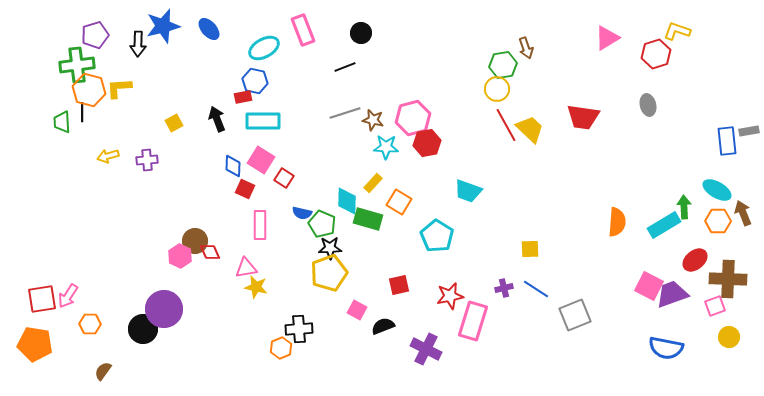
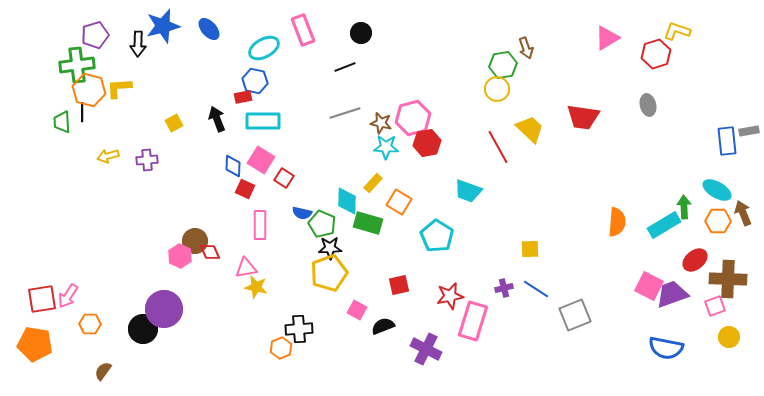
brown star at (373, 120): moved 8 px right, 3 px down
red line at (506, 125): moved 8 px left, 22 px down
green rectangle at (368, 219): moved 4 px down
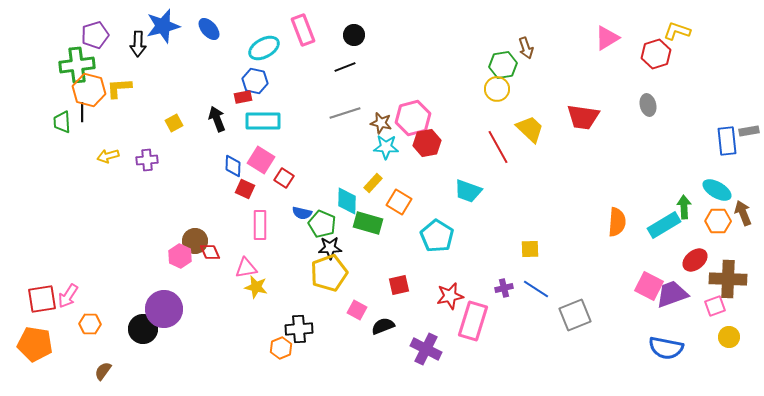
black circle at (361, 33): moved 7 px left, 2 px down
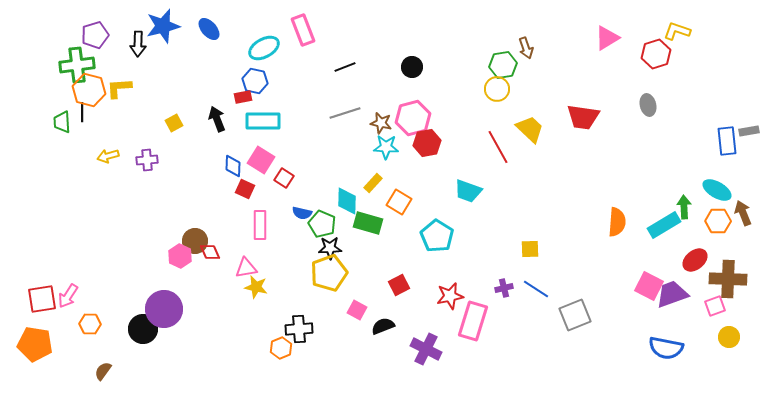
black circle at (354, 35): moved 58 px right, 32 px down
red square at (399, 285): rotated 15 degrees counterclockwise
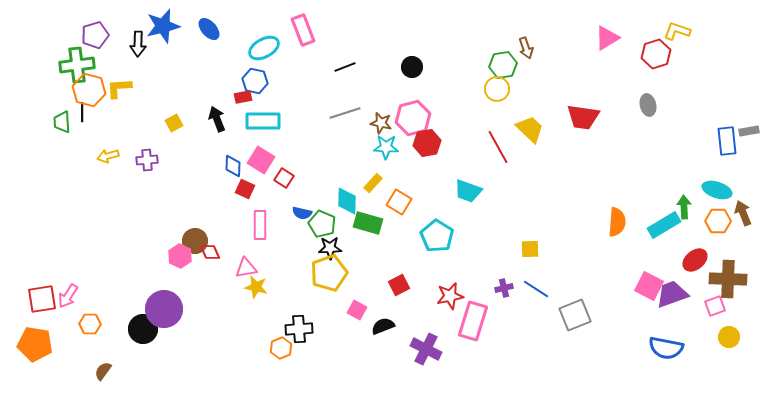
cyan ellipse at (717, 190): rotated 12 degrees counterclockwise
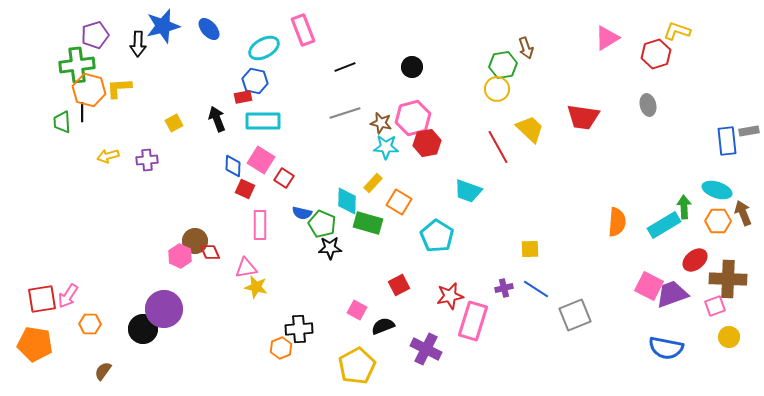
yellow pentagon at (329, 273): moved 28 px right, 93 px down; rotated 9 degrees counterclockwise
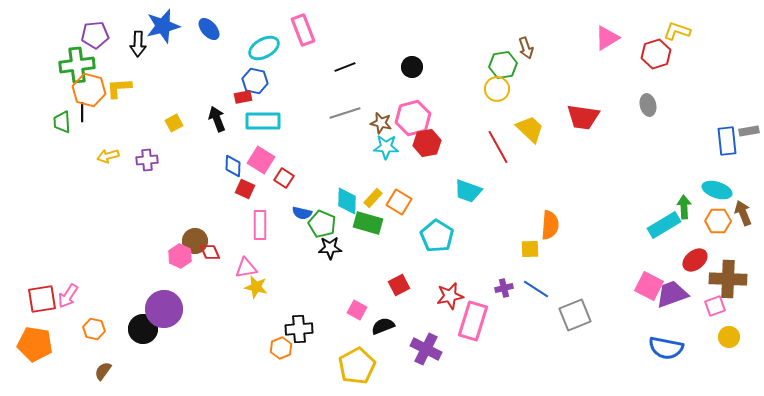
purple pentagon at (95, 35): rotated 12 degrees clockwise
yellow rectangle at (373, 183): moved 15 px down
orange semicircle at (617, 222): moved 67 px left, 3 px down
orange hexagon at (90, 324): moved 4 px right, 5 px down; rotated 10 degrees clockwise
